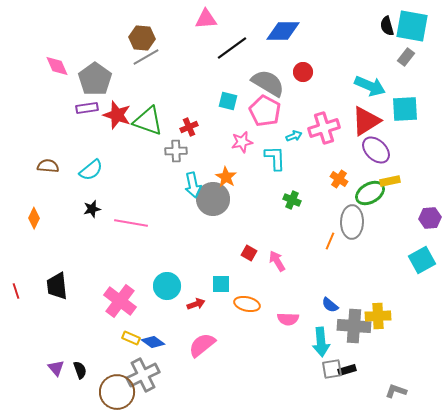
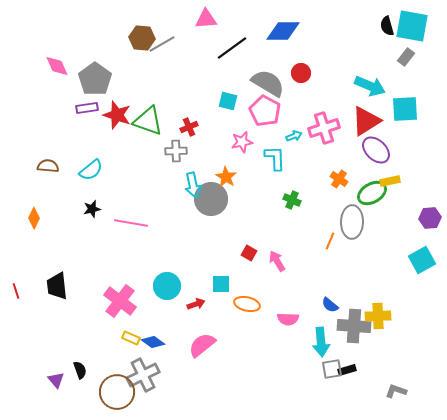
gray line at (146, 57): moved 16 px right, 13 px up
red circle at (303, 72): moved 2 px left, 1 px down
green ellipse at (370, 193): moved 2 px right
gray circle at (213, 199): moved 2 px left
purple triangle at (56, 368): moved 12 px down
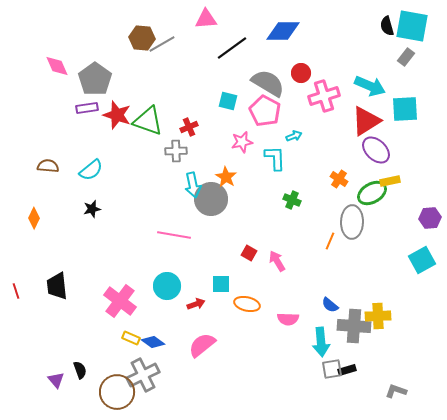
pink cross at (324, 128): moved 32 px up
pink line at (131, 223): moved 43 px right, 12 px down
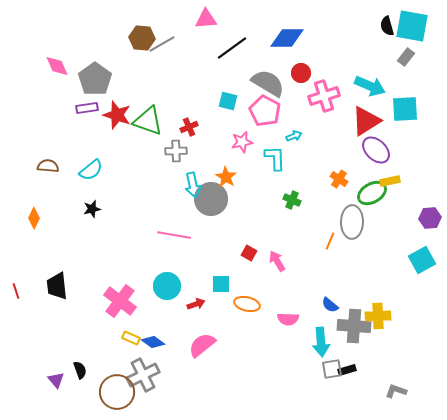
blue diamond at (283, 31): moved 4 px right, 7 px down
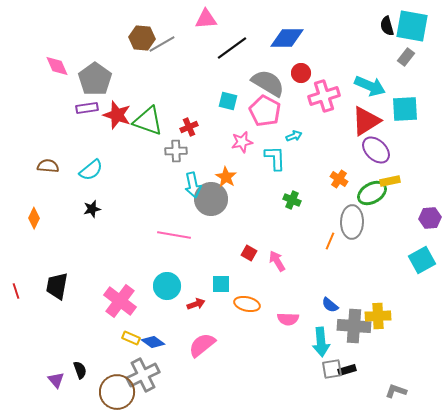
black trapezoid at (57, 286): rotated 16 degrees clockwise
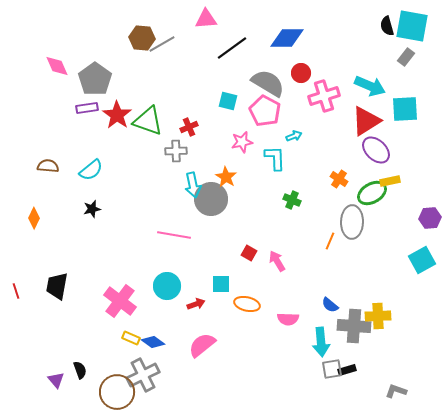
red star at (117, 115): rotated 16 degrees clockwise
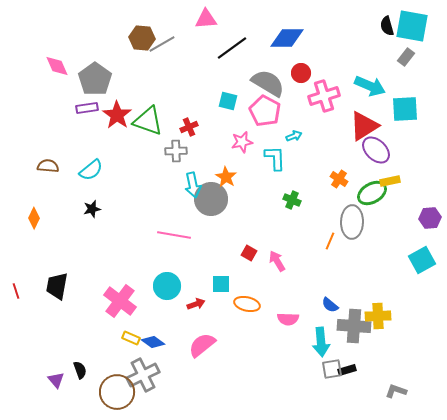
red triangle at (366, 121): moved 2 px left, 5 px down
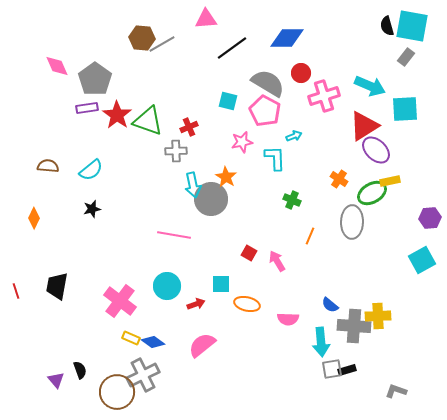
orange line at (330, 241): moved 20 px left, 5 px up
